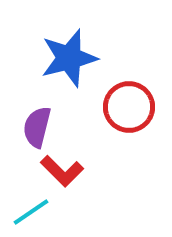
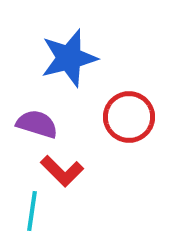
red circle: moved 10 px down
purple semicircle: moved 3 px up; rotated 93 degrees clockwise
cyan line: moved 1 px right, 1 px up; rotated 48 degrees counterclockwise
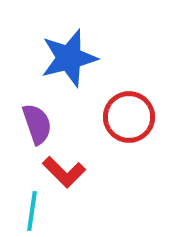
purple semicircle: rotated 54 degrees clockwise
red L-shape: moved 2 px right, 1 px down
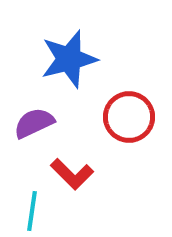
blue star: moved 1 px down
purple semicircle: moved 3 px left, 1 px up; rotated 96 degrees counterclockwise
red L-shape: moved 8 px right, 2 px down
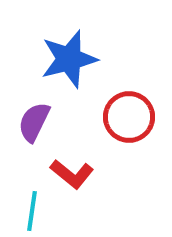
purple semicircle: moved 1 px up; rotated 39 degrees counterclockwise
red L-shape: rotated 6 degrees counterclockwise
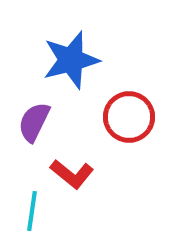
blue star: moved 2 px right, 1 px down
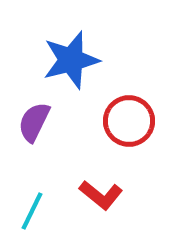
red circle: moved 4 px down
red L-shape: moved 29 px right, 21 px down
cyan line: rotated 18 degrees clockwise
